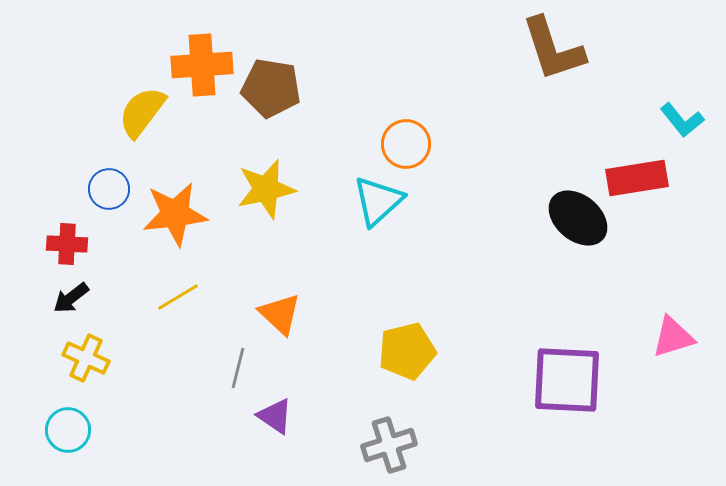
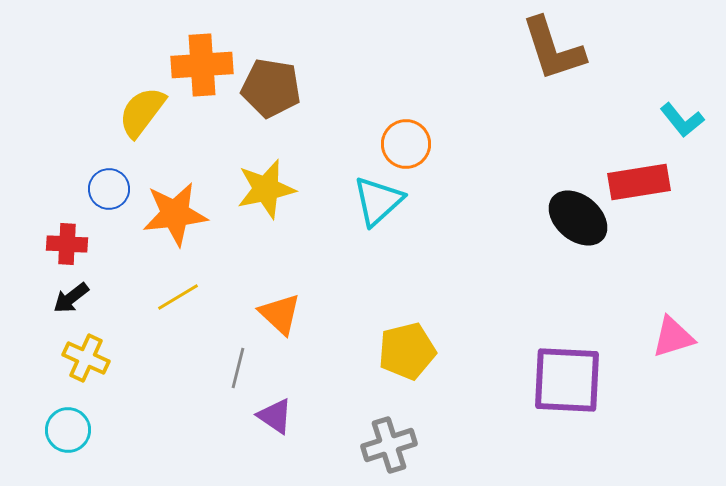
red rectangle: moved 2 px right, 4 px down
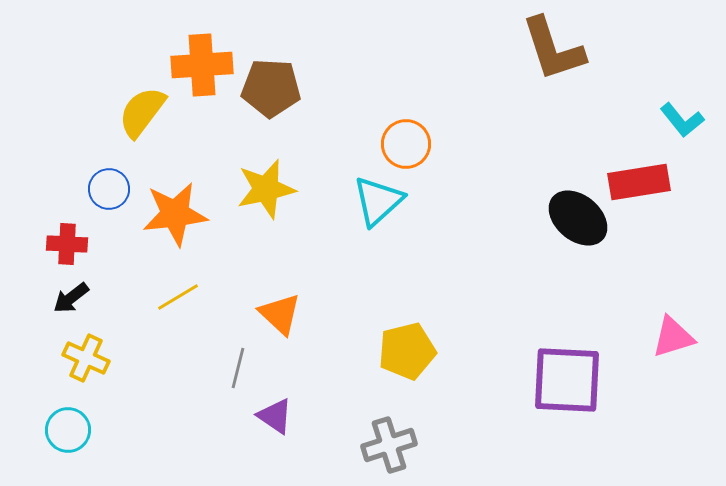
brown pentagon: rotated 6 degrees counterclockwise
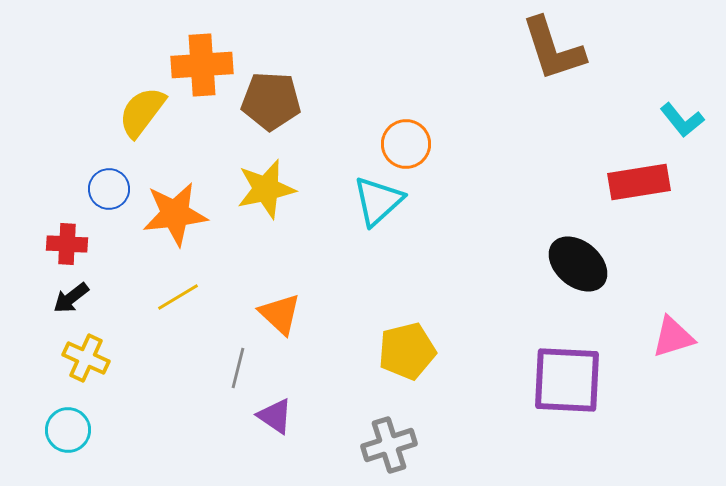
brown pentagon: moved 13 px down
black ellipse: moved 46 px down
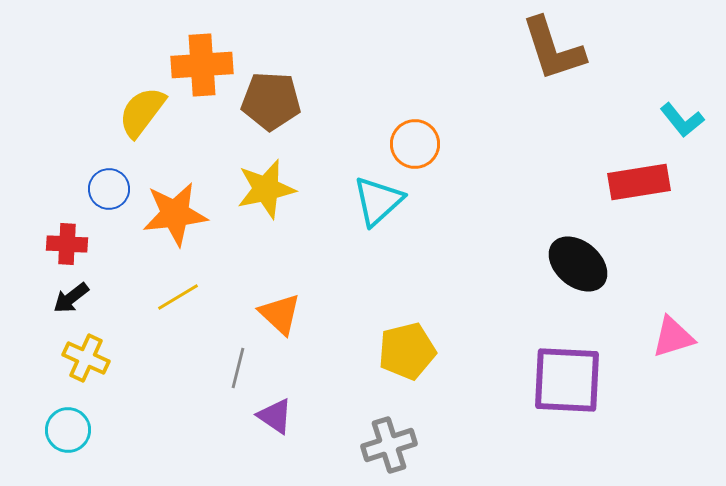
orange circle: moved 9 px right
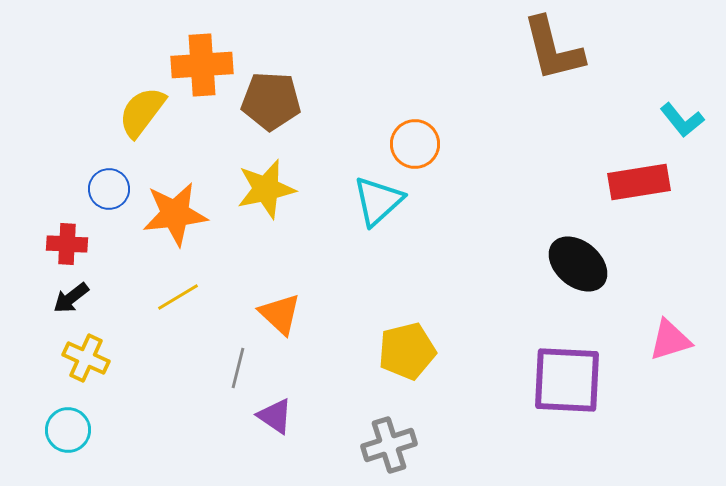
brown L-shape: rotated 4 degrees clockwise
pink triangle: moved 3 px left, 3 px down
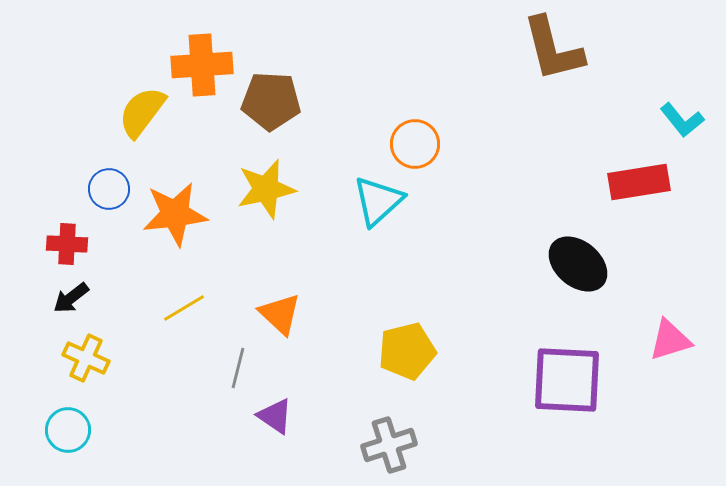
yellow line: moved 6 px right, 11 px down
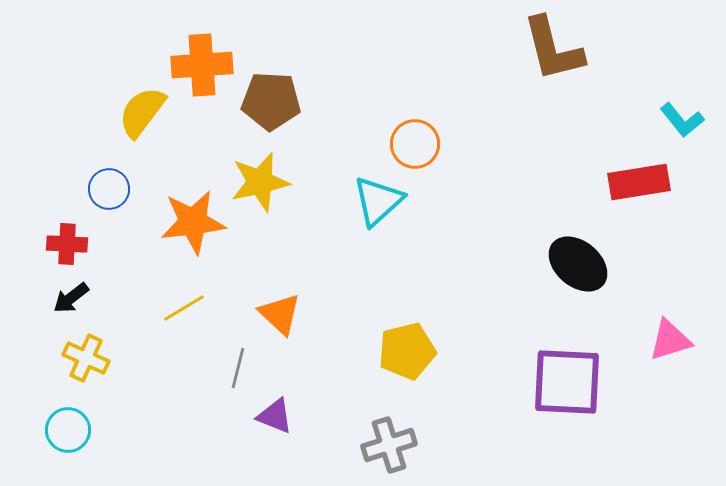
yellow star: moved 6 px left, 7 px up
orange star: moved 18 px right, 8 px down
purple square: moved 2 px down
purple triangle: rotated 12 degrees counterclockwise
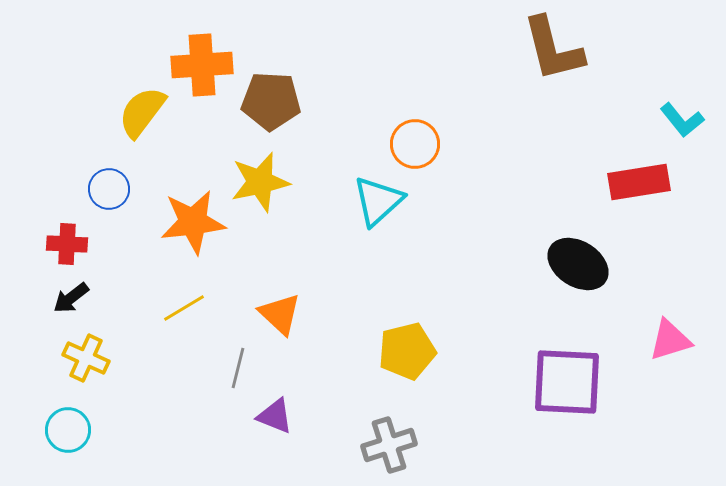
black ellipse: rotated 8 degrees counterclockwise
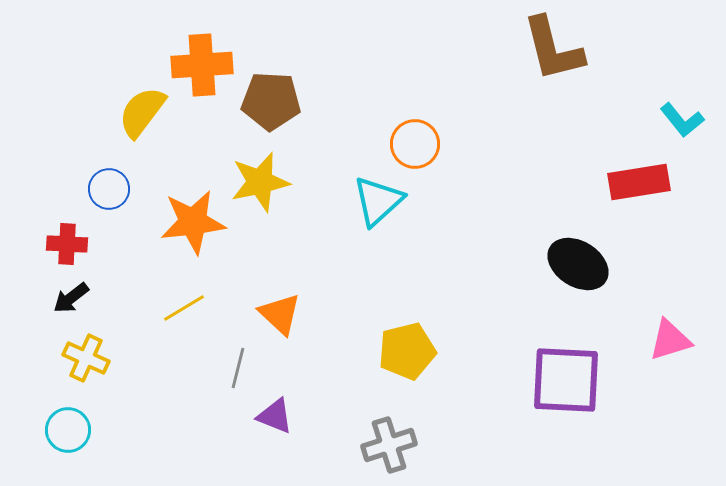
purple square: moved 1 px left, 2 px up
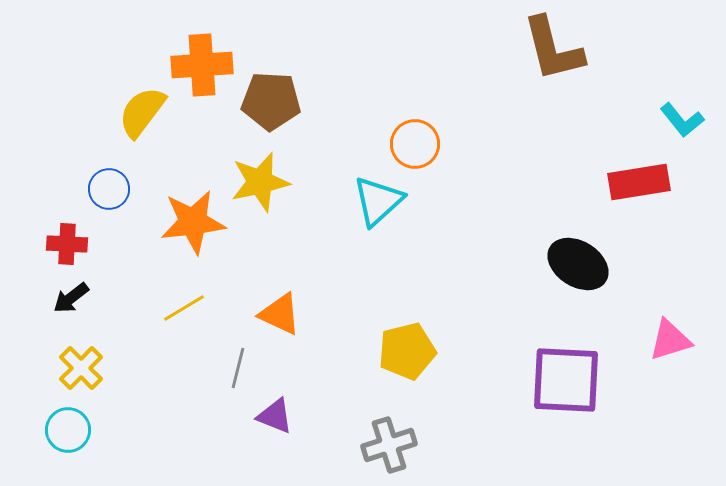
orange triangle: rotated 18 degrees counterclockwise
yellow cross: moved 5 px left, 10 px down; rotated 21 degrees clockwise
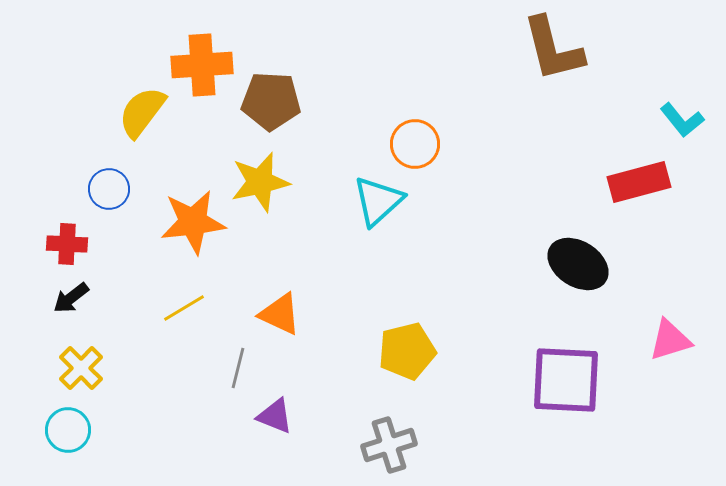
red rectangle: rotated 6 degrees counterclockwise
